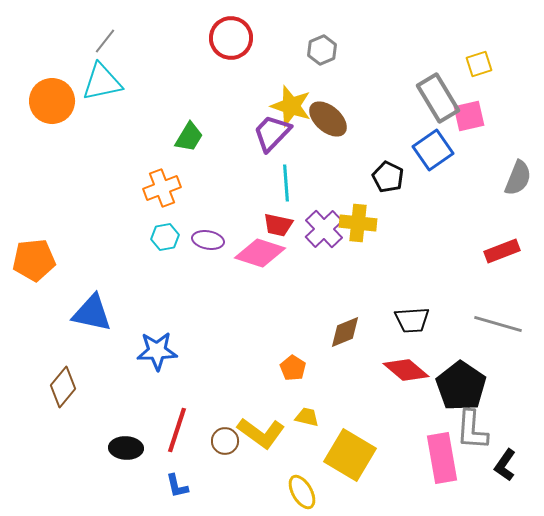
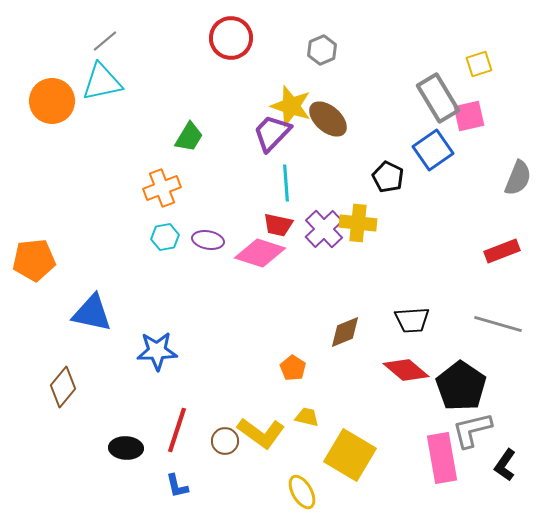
gray line at (105, 41): rotated 12 degrees clockwise
gray L-shape at (472, 430): rotated 72 degrees clockwise
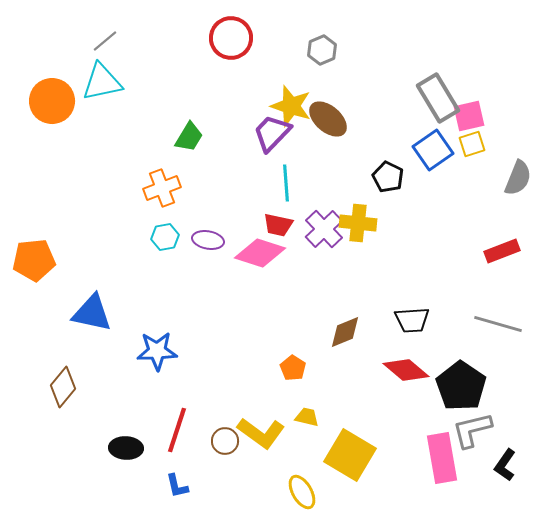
yellow square at (479, 64): moved 7 px left, 80 px down
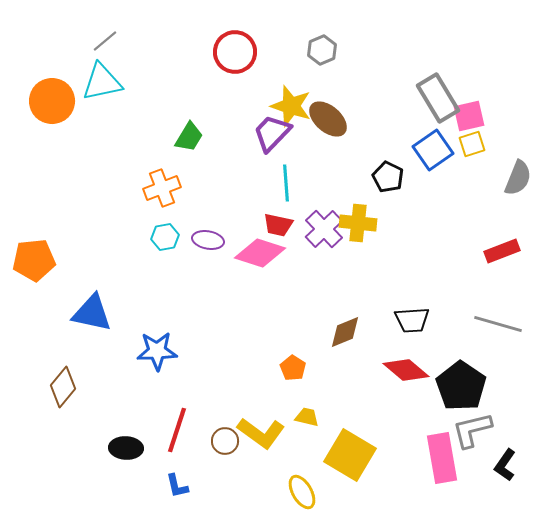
red circle at (231, 38): moved 4 px right, 14 px down
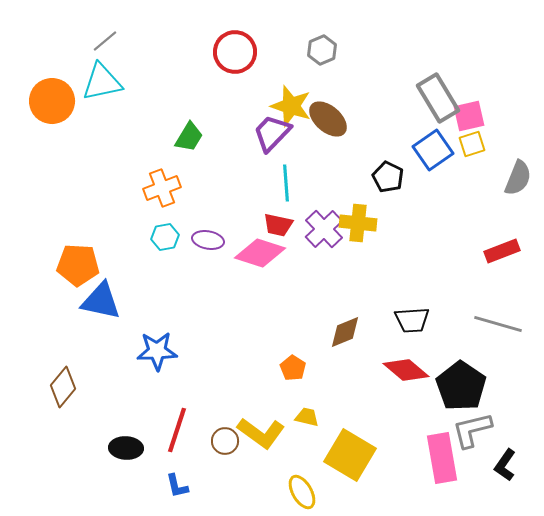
orange pentagon at (34, 260): moved 44 px right, 5 px down; rotated 9 degrees clockwise
blue triangle at (92, 313): moved 9 px right, 12 px up
